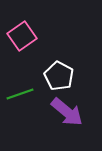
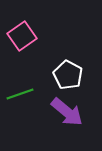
white pentagon: moved 9 px right, 1 px up
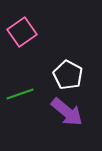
pink square: moved 4 px up
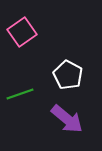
purple arrow: moved 7 px down
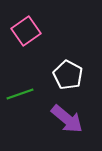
pink square: moved 4 px right, 1 px up
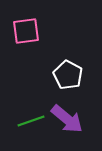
pink square: rotated 28 degrees clockwise
green line: moved 11 px right, 27 px down
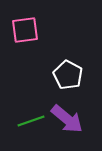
pink square: moved 1 px left, 1 px up
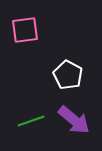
purple arrow: moved 7 px right, 1 px down
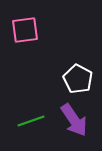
white pentagon: moved 10 px right, 4 px down
purple arrow: rotated 16 degrees clockwise
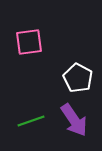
pink square: moved 4 px right, 12 px down
white pentagon: moved 1 px up
